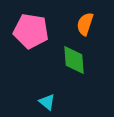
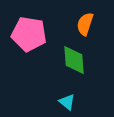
pink pentagon: moved 2 px left, 3 px down
cyan triangle: moved 20 px right
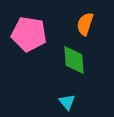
cyan triangle: rotated 12 degrees clockwise
